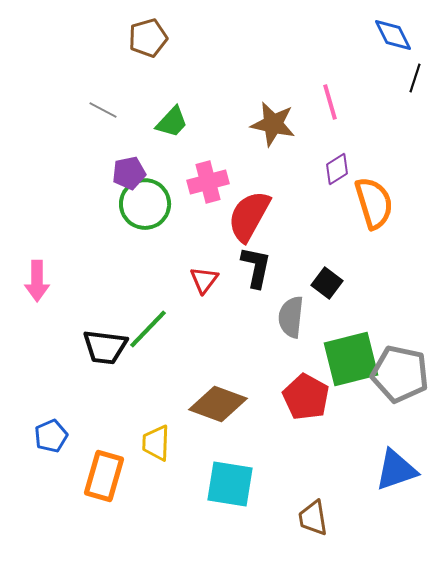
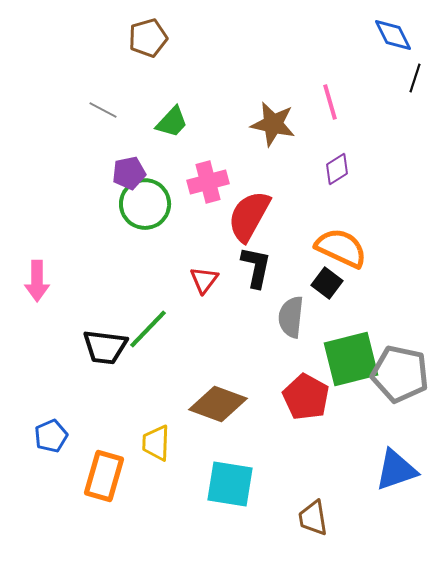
orange semicircle: moved 33 px left, 45 px down; rotated 48 degrees counterclockwise
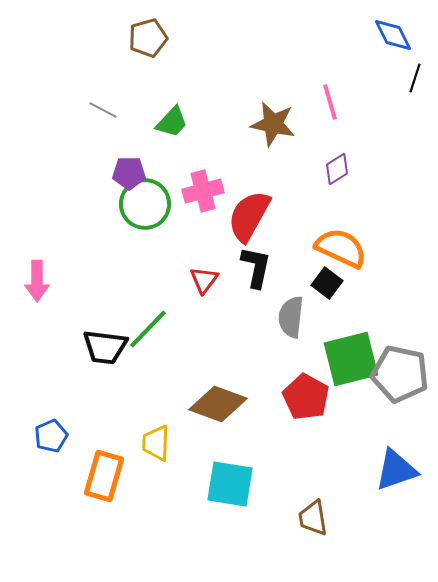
purple pentagon: rotated 12 degrees clockwise
pink cross: moved 5 px left, 9 px down
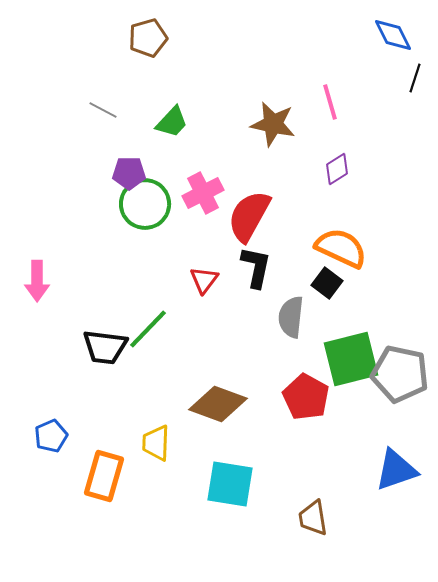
pink cross: moved 2 px down; rotated 12 degrees counterclockwise
